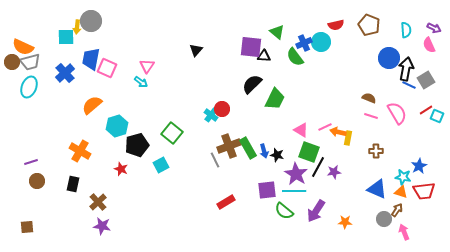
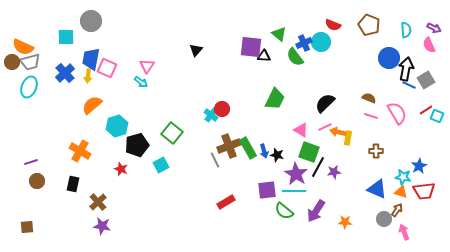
red semicircle at (336, 25): moved 3 px left; rotated 35 degrees clockwise
yellow arrow at (77, 27): moved 11 px right, 49 px down
green triangle at (277, 32): moved 2 px right, 2 px down
black semicircle at (252, 84): moved 73 px right, 19 px down
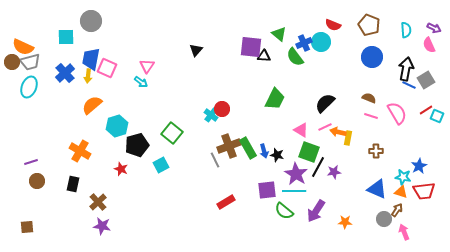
blue circle at (389, 58): moved 17 px left, 1 px up
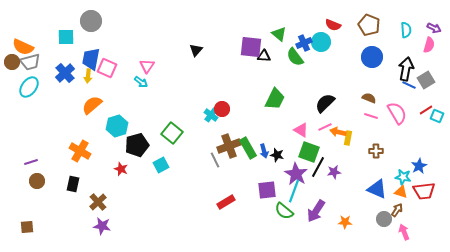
pink semicircle at (429, 45): rotated 140 degrees counterclockwise
cyan ellipse at (29, 87): rotated 15 degrees clockwise
cyan line at (294, 191): rotated 70 degrees counterclockwise
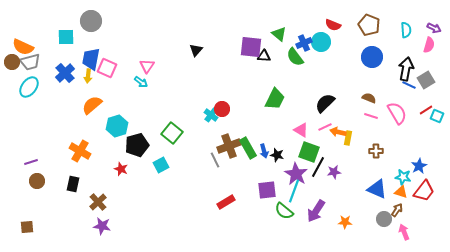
red trapezoid at (424, 191): rotated 45 degrees counterclockwise
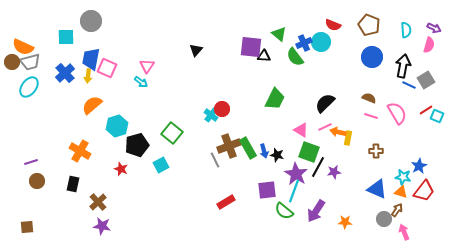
black arrow at (406, 69): moved 3 px left, 3 px up
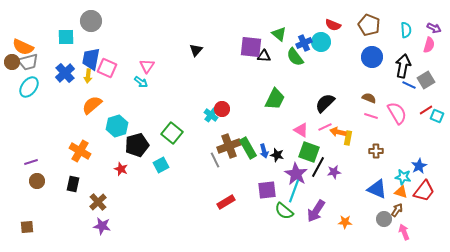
gray trapezoid at (30, 62): moved 2 px left
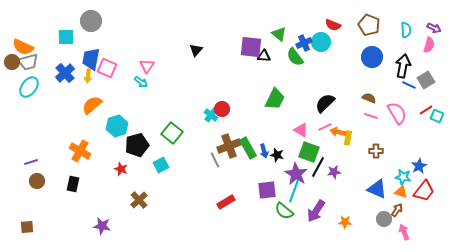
brown cross at (98, 202): moved 41 px right, 2 px up
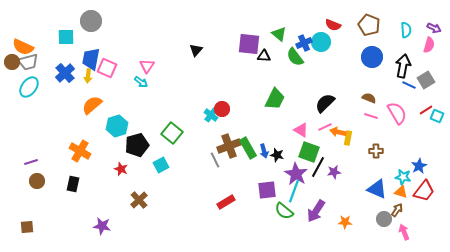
purple square at (251, 47): moved 2 px left, 3 px up
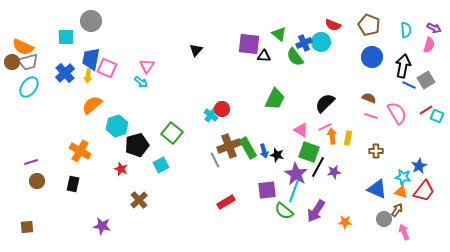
orange arrow at (338, 132): moved 6 px left, 4 px down; rotated 70 degrees clockwise
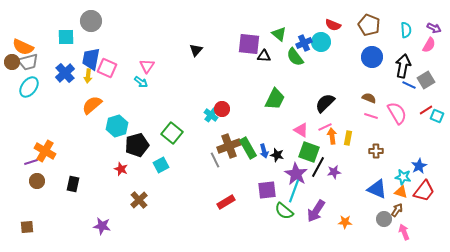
pink semicircle at (429, 45): rotated 14 degrees clockwise
orange cross at (80, 151): moved 35 px left
